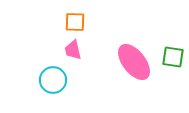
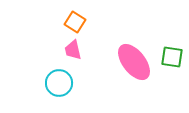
orange square: rotated 30 degrees clockwise
green square: moved 1 px left
cyan circle: moved 6 px right, 3 px down
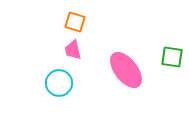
orange square: rotated 15 degrees counterclockwise
pink ellipse: moved 8 px left, 8 px down
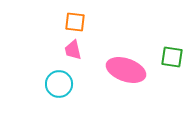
orange square: rotated 10 degrees counterclockwise
pink ellipse: rotated 33 degrees counterclockwise
cyan circle: moved 1 px down
